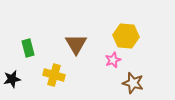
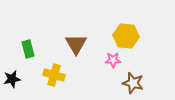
green rectangle: moved 1 px down
pink star: rotated 21 degrees clockwise
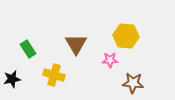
green rectangle: rotated 18 degrees counterclockwise
pink star: moved 3 px left
brown star: rotated 10 degrees counterclockwise
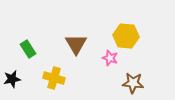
pink star: moved 2 px up; rotated 21 degrees clockwise
yellow cross: moved 3 px down
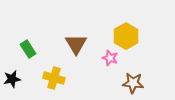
yellow hexagon: rotated 25 degrees clockwise
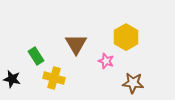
yellow hexagon: moved 1 px down
green rectangle: moved 8 px right, 7 px down
pink star: moved 4 px left, 3 px down
black star: rotated 24 degrees clockwise
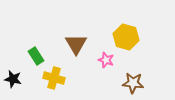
yellow hexagon: rotated 15 degrees counterclockwise
pink star: moved 1 px up
black star: moved 1 px right
